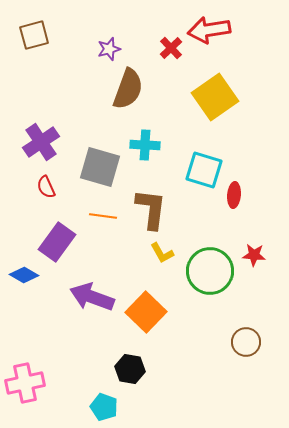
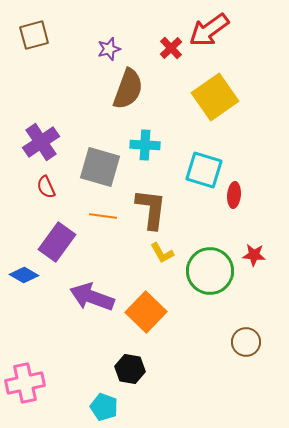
red arrow: rotated 27 degrees counterclockwise
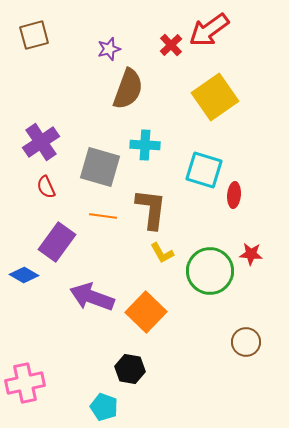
red cross: moved 3 px up
red star: moved 3 px left, 1 px up
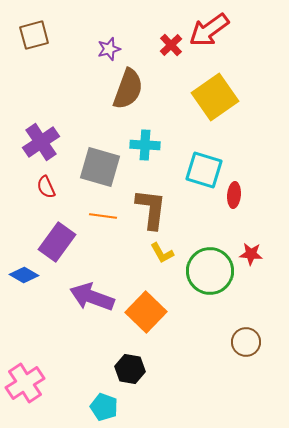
pink cross: rotated 21 degrees counterclockwise
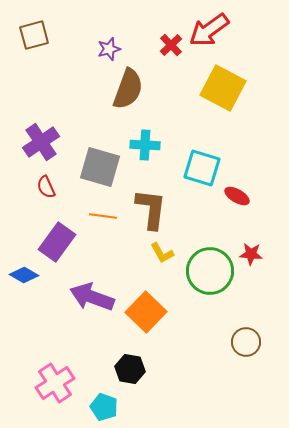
yellow square: moved 8 px right, 9 px up; rotated 27 degrees counterclockwise
cyan square: moved 2 px left, 2 px up
red ellipse: moved 3 px right, 1 px down; rotated 65 degrees counterclockwise
pink cross: moved 30 px right
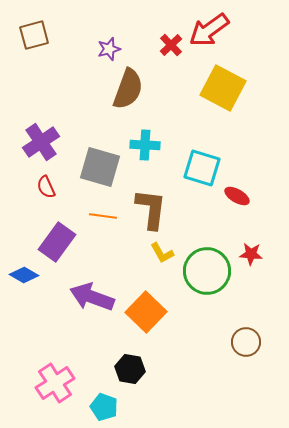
green circle: moved 3 px left
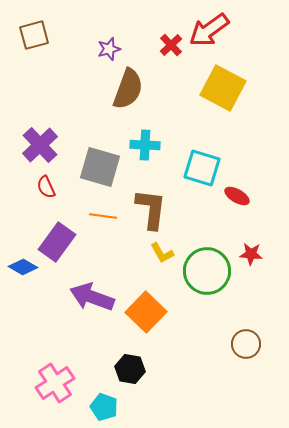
purple cross: moved 1 px left, 3 px down; rotated 9 degrees counterclockwise
blue diamond: moved 1 px left, 8 px up
brown circle: moved 2 px down
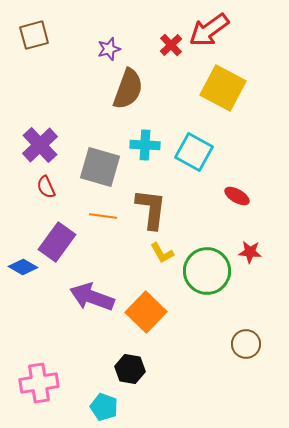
cyan square: moved 8 px left, 16 px up; rotated 12 degrees clockwise
red star: moved 1 px left, 2 px up
pink cross: moved 16 px left; rotated 24 degrees clockwise
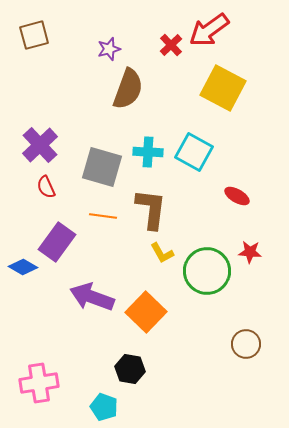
cyan cross: moved 3 px right, 7 px down
gray square: moved 2 px right
